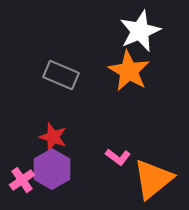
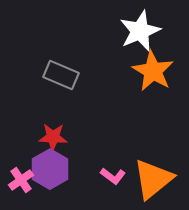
orange star: moved 24 px right
red star: rotated 16 degrees counterclockwise
pink L-shape: moved 5 px left, 19 px down
purple hexagon: moved 2 px left
pink cross: moved 1 px left
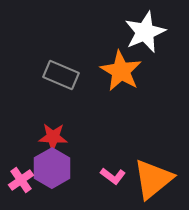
white star: moved 5 px right, 1 px down
orange star: moved 32 px left
purple hexagon: moved 2 px right, 1 px up
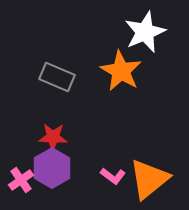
gray rectangle: moved 4 px left, 2 px down
orange triangle: moved 4 px left
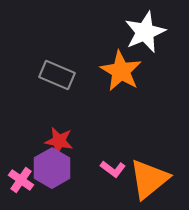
gray rectangle: moved 2 px up
red star: moved 6 px right, 4 px down; rotated 8 degrees clockwise
pink L-shape: moved 7 px up
pink cross: rotated 20 degrees counterclockwise
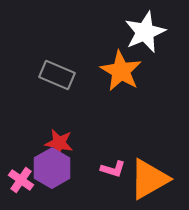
red star: moved 2 px down
pink L-shape: rotated 20 degrees counterclockwise
orange triangle: rotated 9 degrees clockwise
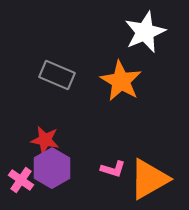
orange star: moved 10 px down
red star: moved 14 px left, 3 px up
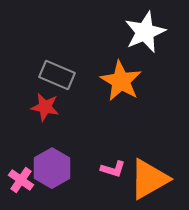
red star: moved 33 px up
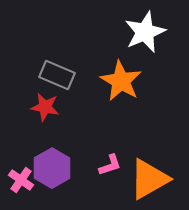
pink L-shape: moved 3 px left, 4 px up; rotated 35 degrees counterclockwise
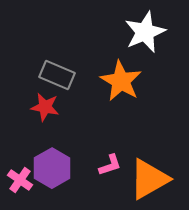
pink cross: moved 1 px left
